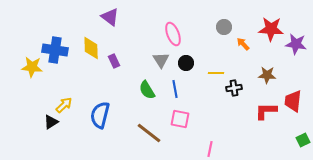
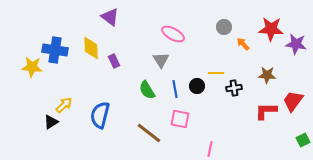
pink ellipse: rotated 40 degrees counterclockwise
black circle: moved 11 px right, 23 px down
red trapezoid: rotated 30 degrees clockwise
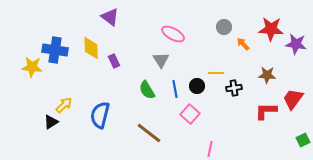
red trapezoid: moved 2 px up
pink square: moved 10 px right, 5 px up; rotated 30 degrees clockwise
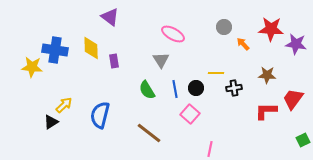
purple rectangle: rotated 16 degrees clockwise
black circle: moved 1 px left, 2 px down
